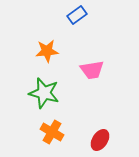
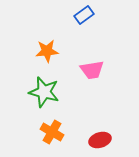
blue rectangle: moved 7 px right
green star: moved 1 px up
red ellipse: rotated 40 degrees clockwise
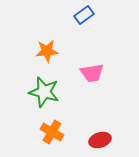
pink trapezoid: moved 3 px down
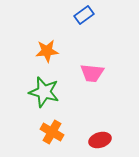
pink trapezoid: rotated 15 degrees clockwise
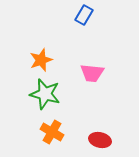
blue rectangle: rotated 24 degrees counterclockwise
orange star: moved 6 px left, 9 px down; rotated 15 degrees counterclockwise
green star: moved 1 px right, 2 px down
red ellipse: rotated 30 degrees clockwise
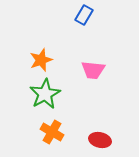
pink trapezoid: moved 1 px right, 3 px up
green star: rotated 28 degrees clockwise
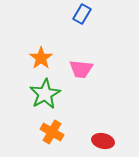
blue rectangle: moved 2 px left, 1 px up
orange star: moved 2 px up; rotated 15 degrees counterclockwise
pink trapezoid: moved 12 px left, 1 px up
red ellipse: moved 3 px right, 1 px down
